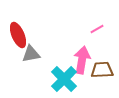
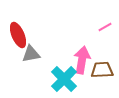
pink line: moved 8 px right, 2 px up
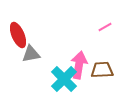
pink arrow: moved 3 px left, 5 px down
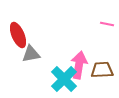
pink line: moved 2 px right, 3 px up; rotated 40 degrees clockwise
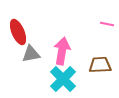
red ellipse: moved 3 px up
pink arrow: moved 17 px left, 14 px up
brown trapezoid: moved 2 px left, 5 px up
cyan cross: moved 1 px left
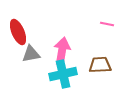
cyan cross: moved 5 px up; rotated 32 degrees clockwise
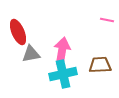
pink line: moved 4 px up
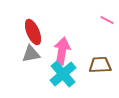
pink line: rotated 16 degrees clockwise
red ellipse: moved 15 px right
cyan cross: rotated 28 degrees counterclockwise
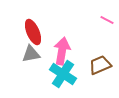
brown trapezoid: rotated 20 degrees counterclockwise
cyan cross: rotated 16 degrees counterclockwise
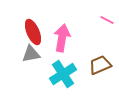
pink arrow: moved 13 px up
cyan cross: rotated 24 degrees clockwise
